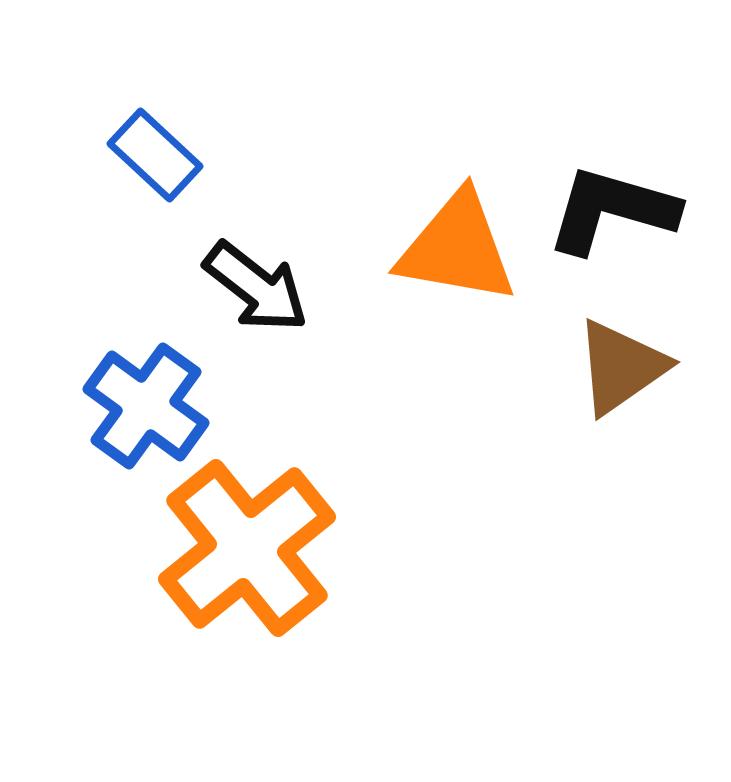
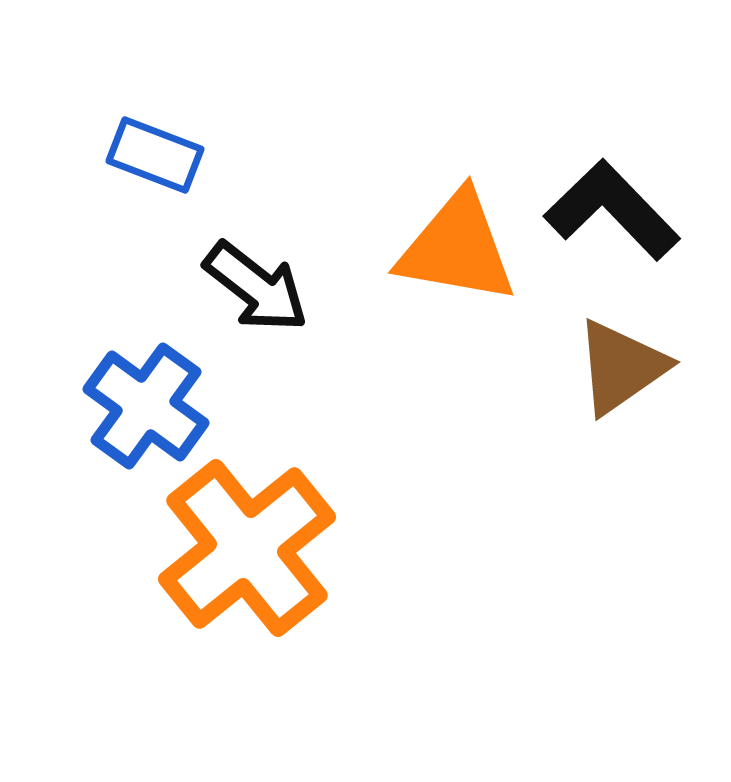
blue rectangle: rotated 22 degrees counterclockwise
black L-shape: rotated 30 degrees clockwise
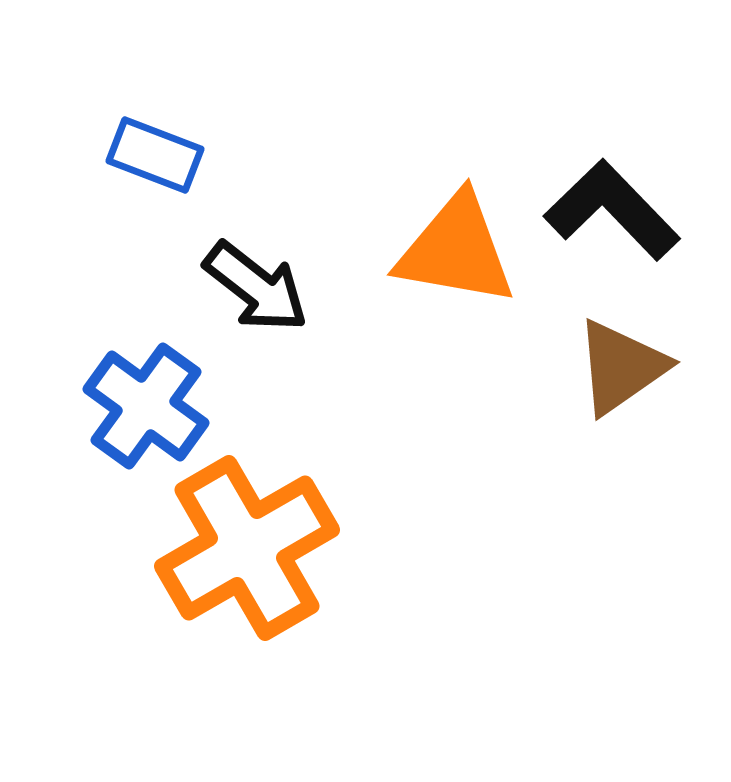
orange triangle: moved 1 px left, 2 px down
orange cross: rotated 9 degrees clockwise
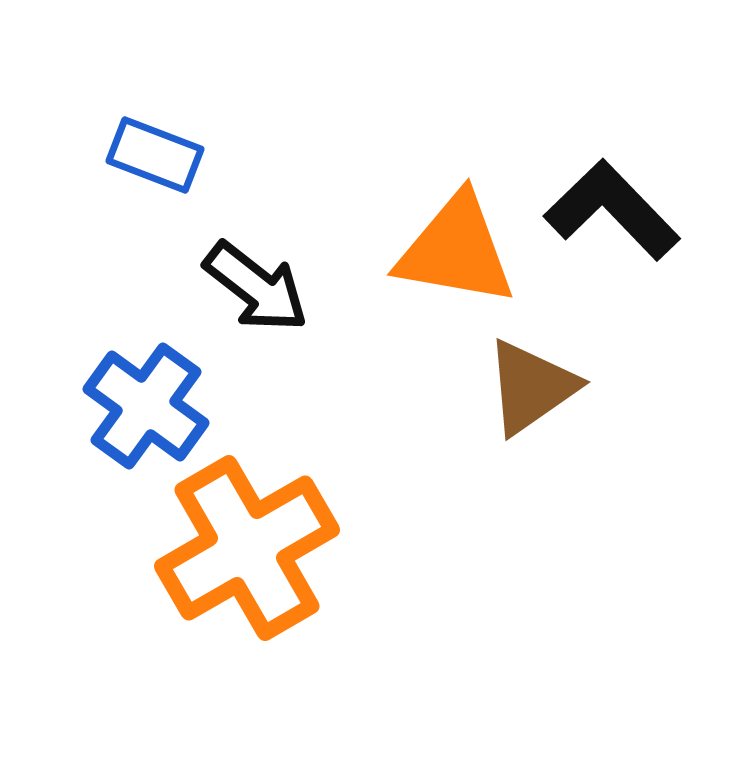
brown triangle: moved 90 px left, 20 px down
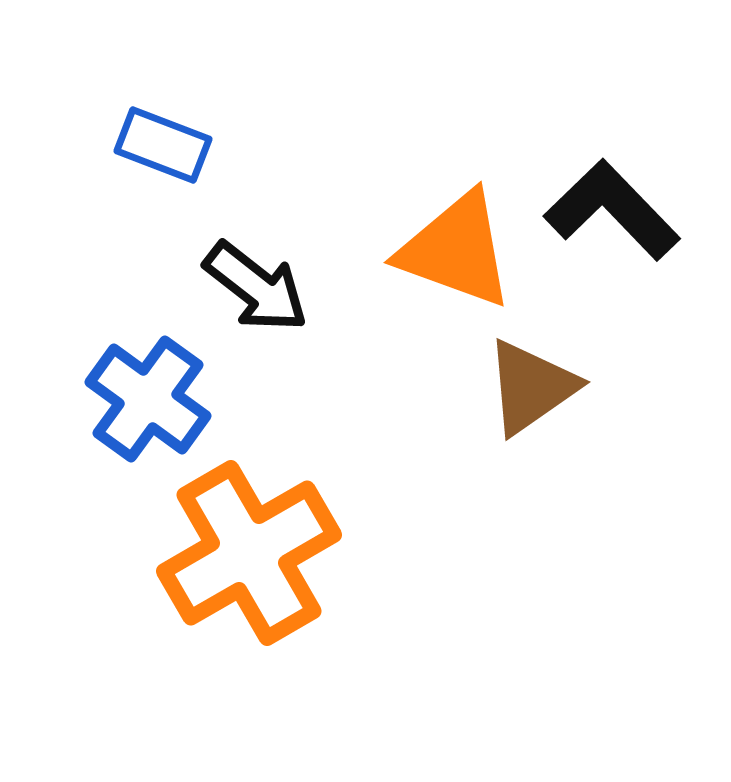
blue rectangle: moved 8 px right, 10 px up
orange triangle: rotated 10 degrees clockwise
blue cross: moved 2 px right, 7 px up
orange cross: moved 2 px right, 5 px down
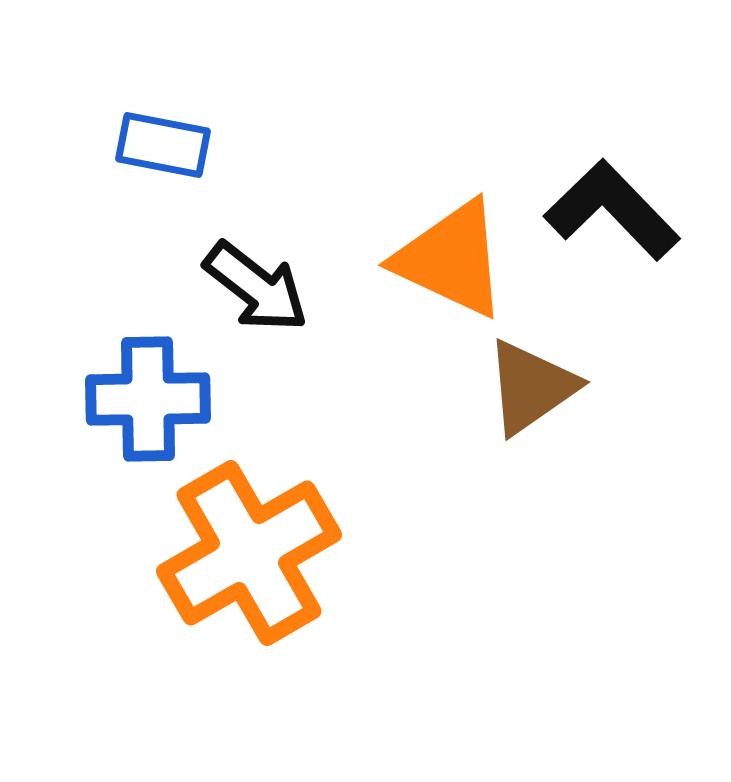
blue rectangle: rotated 10 degrees counterclockwise
orange triangle: moved 5 px left, 9 px down; rotated 5 degrees clockwise
blue cross: rotated 37 degrees counterclockwise
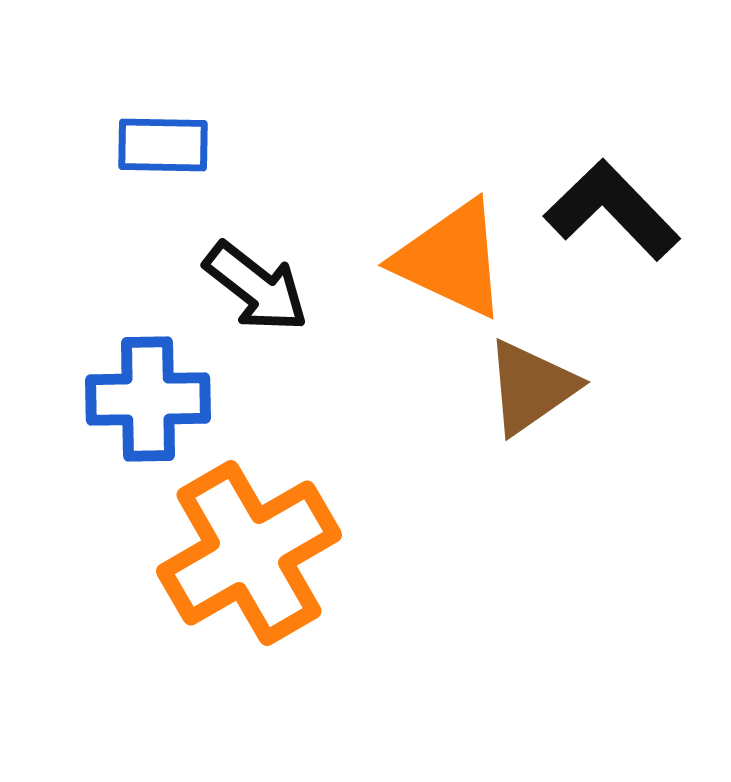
blue rectangle: rotated 10 degrees counterclockwise
